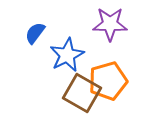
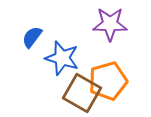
blue semicircle: moved 3 px left, 4 px down
blue star: moved 5 px left, 3 px down; rotated 28 degrees counterclockwise
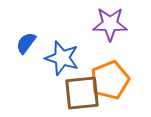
blue semicircle: moved 6 px left, 6 px down
orange pentagon: moved 2 px right, 1 px up; rotated 6 degrees counterclockwise
brown square: rotated 36 degrees counterclockwise
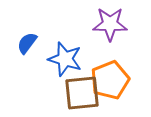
blue semicircle: moved 1 px right
blue star: moved 3 px right, 1 px down
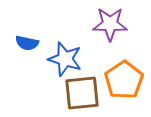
blue semicircle: rotated 115 degrees counterclockwise
orange pentagon: moved 14 px right; rotated 12 degrees counterclockwise
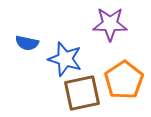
brown square: rotated 6 degrees counterclockwise
